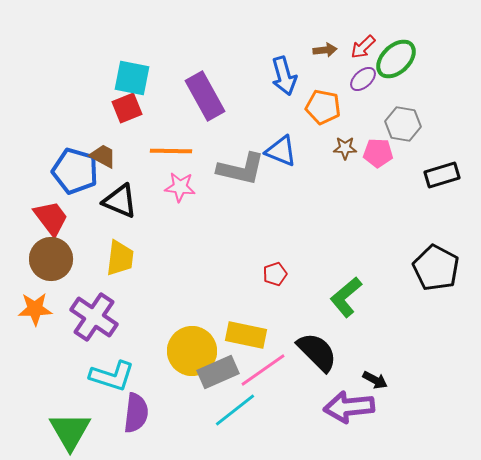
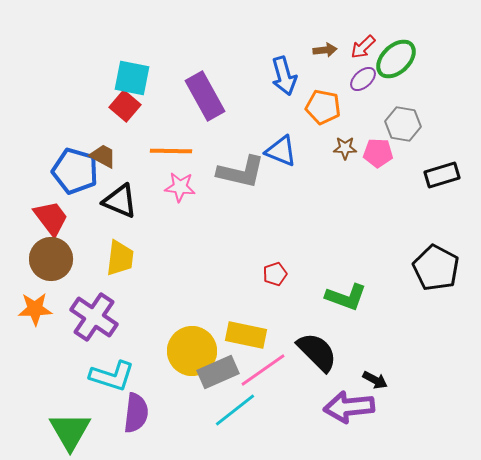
red square: moved 2 px left, 2 px up; rotated 28 degrees counterclockwise
gray L-shape: moved 3 px down
green L-shape: rotated 120 degrees counterclockwise
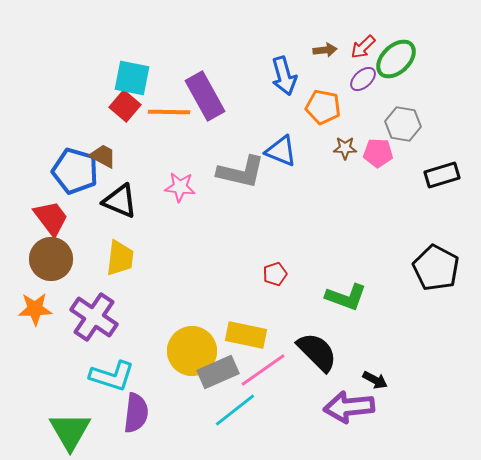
orange line: moved 2 px left, 39 px up
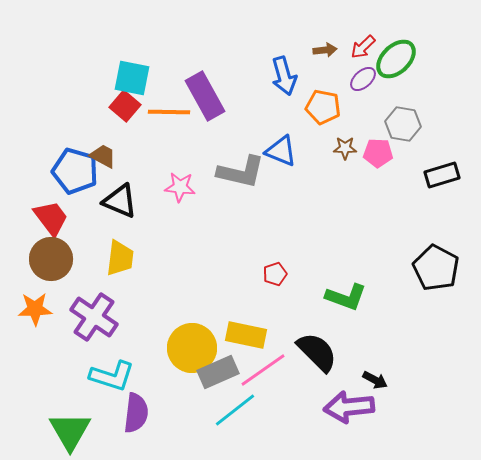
yellow circle: moved 3 px up
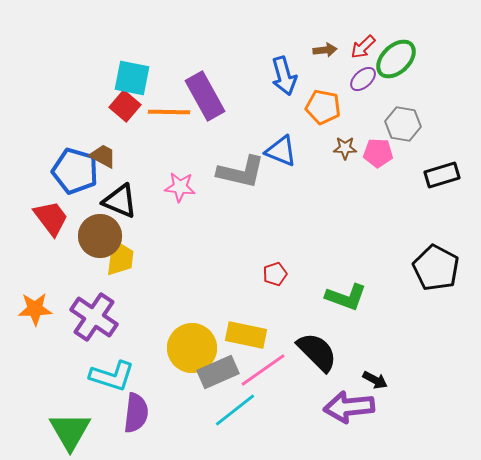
brown circle: moved 49 px right, 23 px up
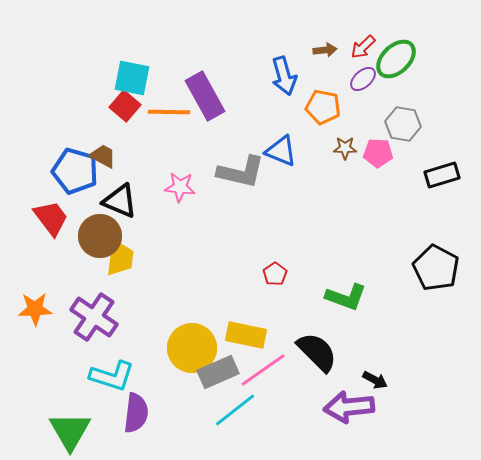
red pentagon: rotated 15 degrees counterclockwise
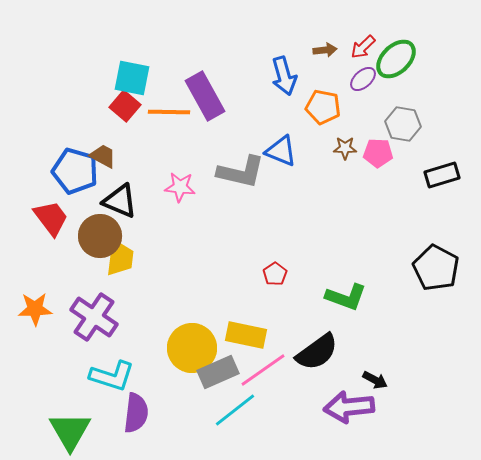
black semicircle: rotated 99 degrees clockwise
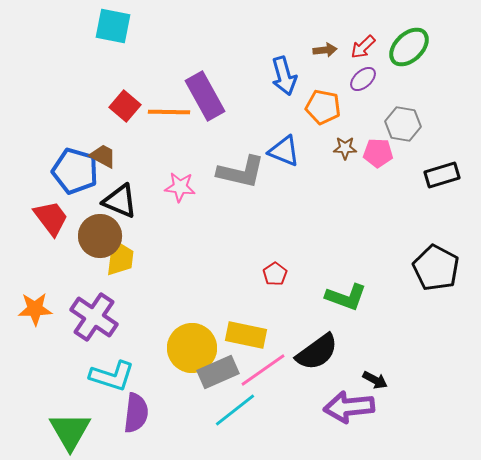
green ellipse: moved 13 px right, 12 px up
cyan square: moved 19 px left, 52 px up
blue triangle: moved 3 px right
